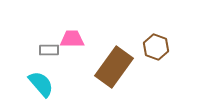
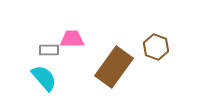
cyan semicircle: moved 3 px right, 6 px up
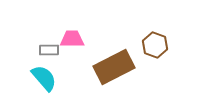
brown hexagon: moved 1 px left, 2 px up
brown rectangle: rotated 27 degrees clockwise
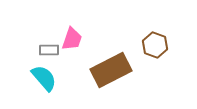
pink trapezoid: rotated 110 degrees clockwise
brown rectangle: moved 3 px left, 3 px down
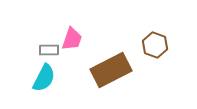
cyan semicircle: rotated 68 degrees clockwise
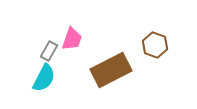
gray rectangle: moved 1 px down; rotated 60 degrees counterclockwise
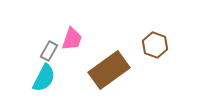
brown rectangle: moved 2 px left; rotated 9 degrees counterclockwise
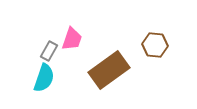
brown hexagon: rotated 15 degrees counterclockwise
cyan semicircle: rotated 8 degrees counterclockwise
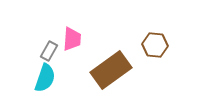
pink trapezoid: rotated 15 degrees counterclockwise
brown rectangle: moved 2 px right
cyan semicircle: moved 1 px right
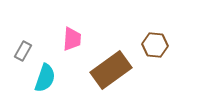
gray rectangle: moved 26 px left
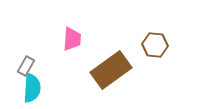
gray rectangle: moved 3 px right, 15 px down
cyan semicircle: moved 13 px left, 10 px down; rotated 16 degrees counterclockwise
